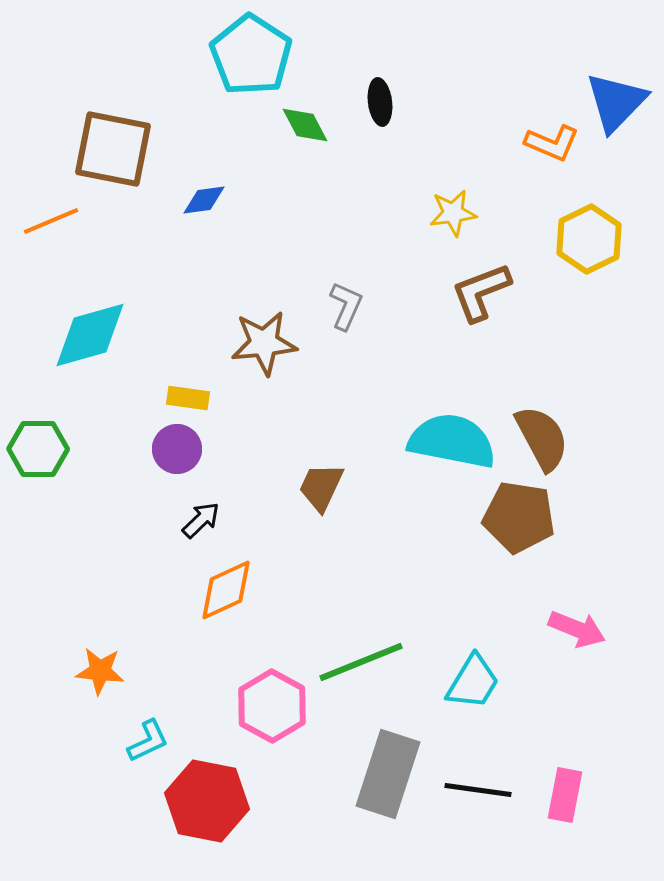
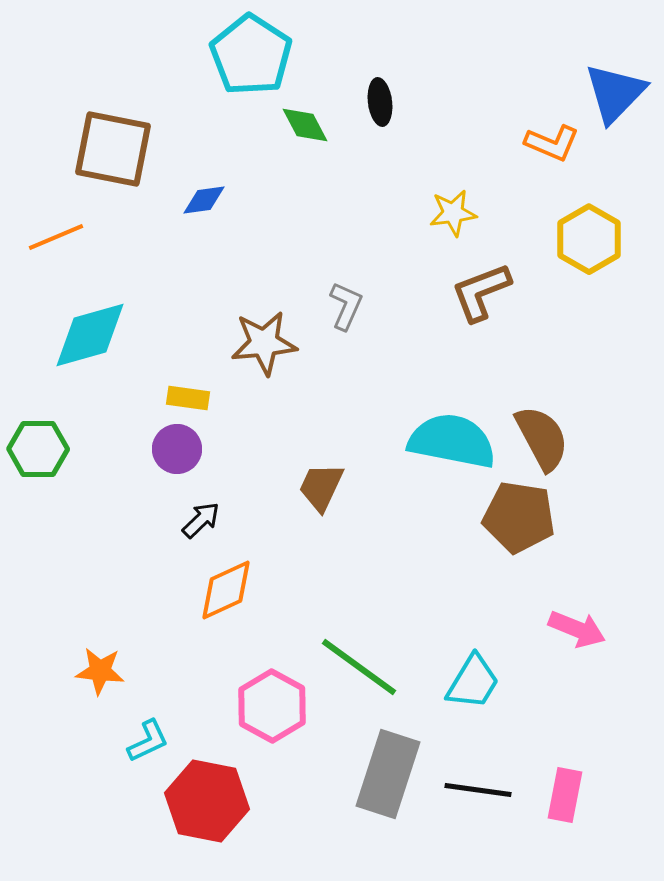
blue triangle: moved 1 px left, 9 px up
orange line: moved 5 px right, 16 px down
yellow hexagon: rotated 4 degrees counterclockwise
green line: moved 2 px left, 5 px down; rotated 58 degrees clockwise
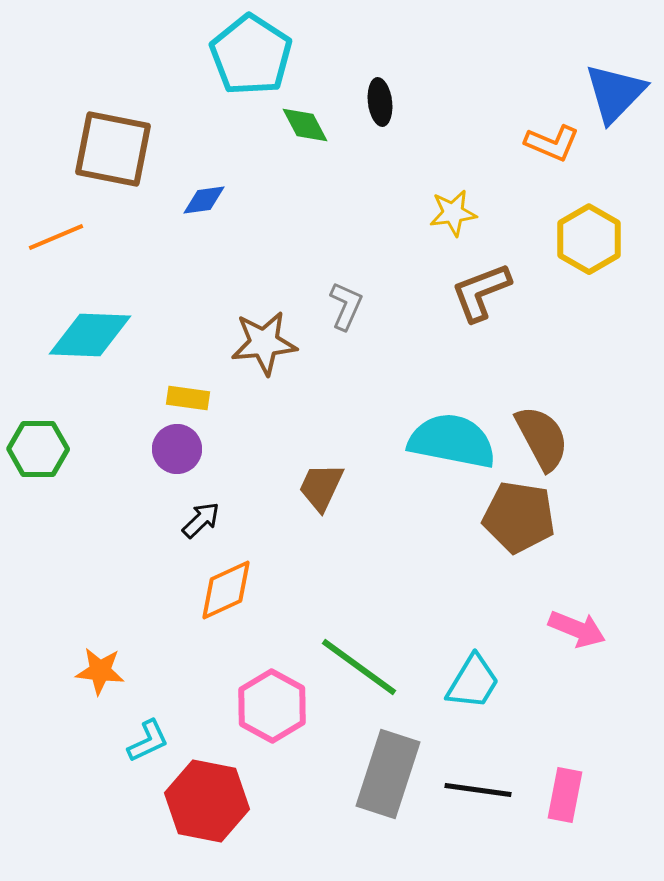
cyan diamond: rotated 18 degrees clockwise
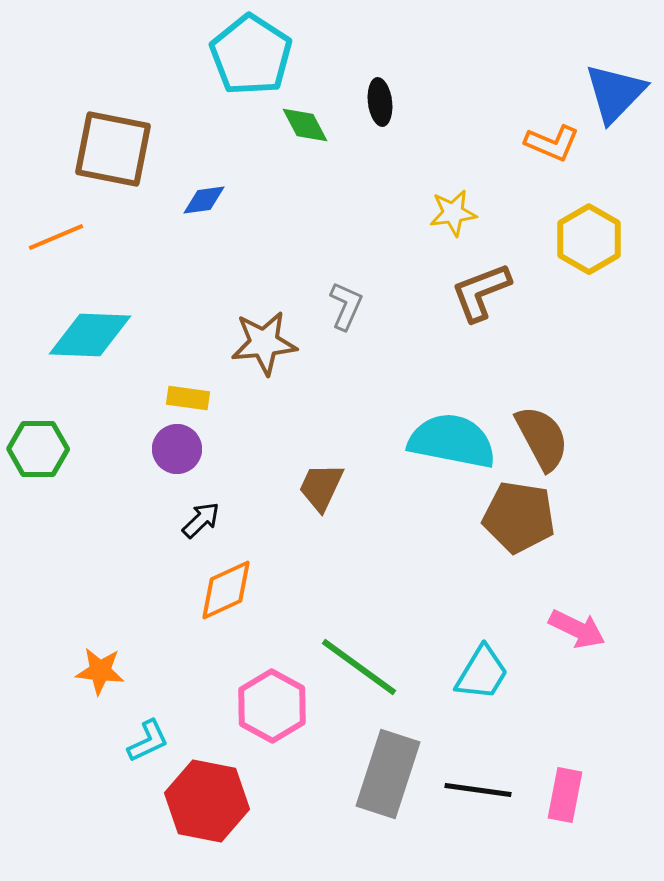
pink arrow: rotated 4 degrees clockwise
cyan trapezoid: moved 9 px right, 9 px up
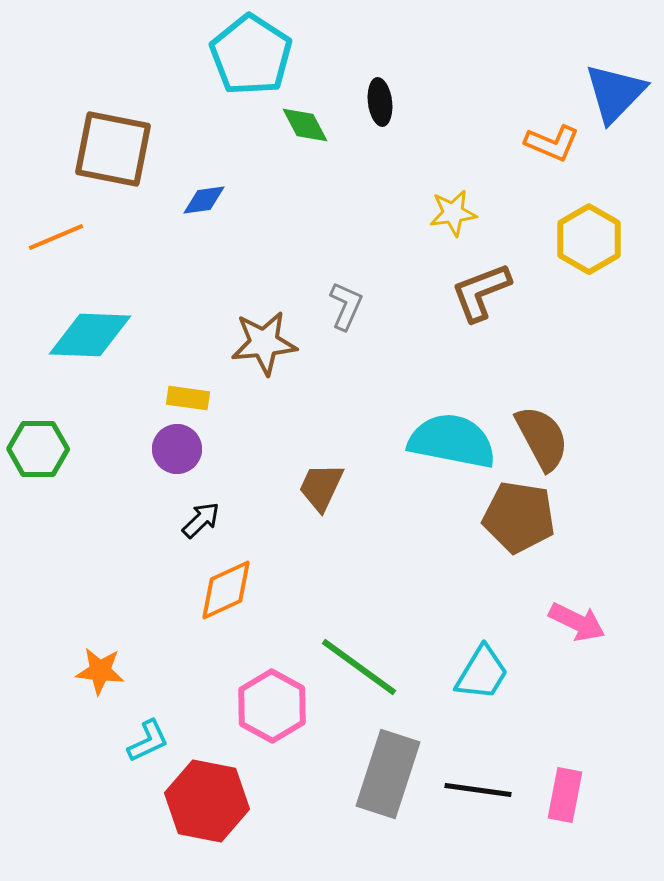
pink arrow: moved 7 px up
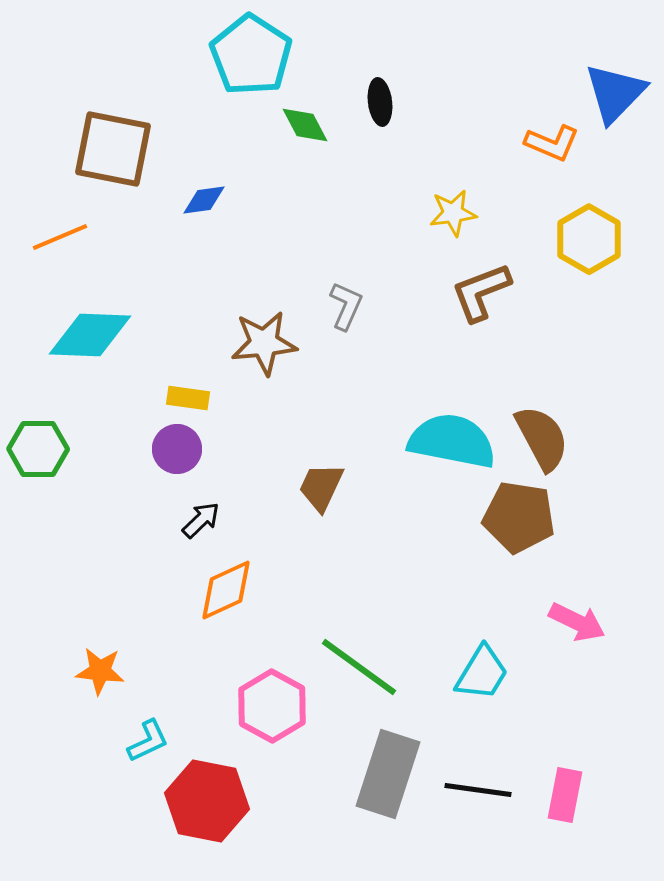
orange line: moved 4 px right
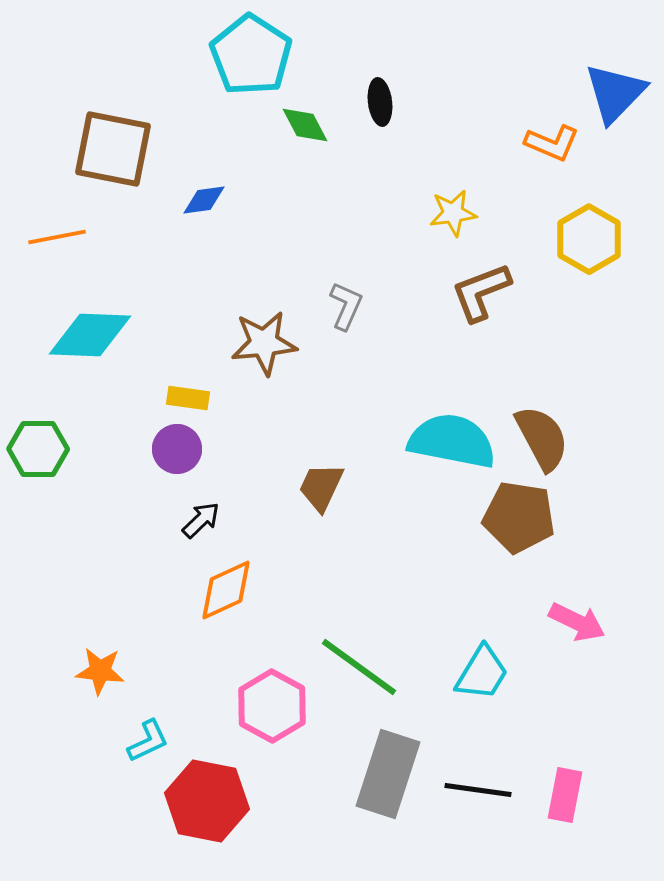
orange line: moved 3 px left; rotated 12 degrees clockwise
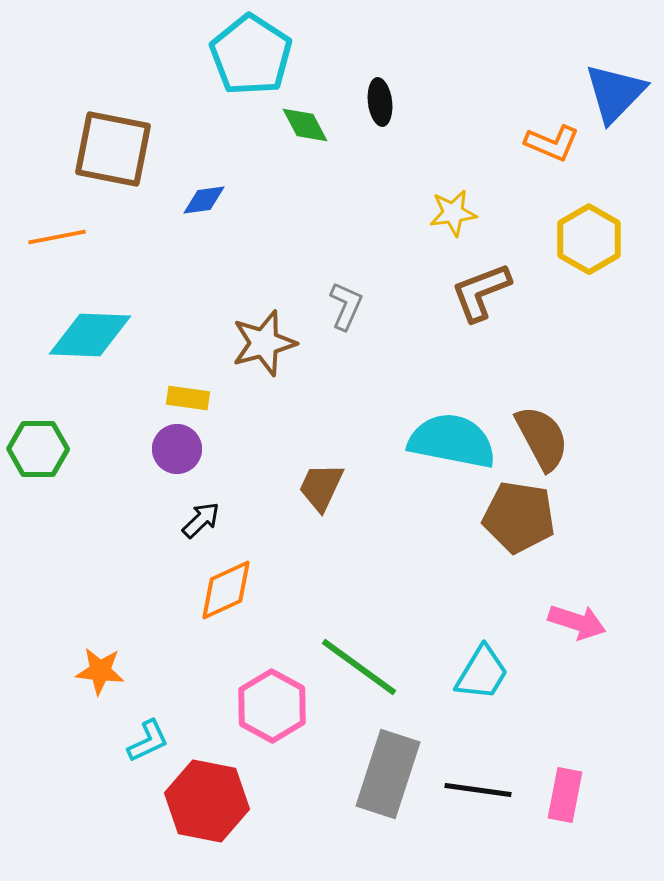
brown star: rotated 10 degrees counterclockwise
pink arrow: rotated 8 degrees counterclockwise
